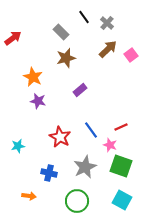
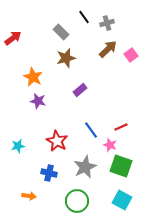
gray cross: rotated 32 degrees clockwise
red star: moved 3 px left, 4 px down
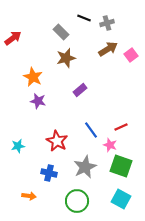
black line: moved 1 px down; rotated 32 degrees counterclockwise
brown arrow: rotated 12 degrees clockwise
cyan square: moved 1 px left, 1 px up
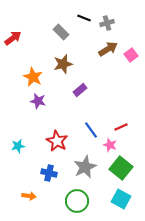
brown star: moved 3 px left, 6 px down
green square: moved 2 px down; rotated 20 degrees clockwise
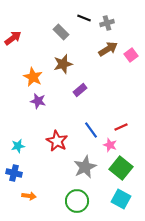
blue cross: moved 35 px left
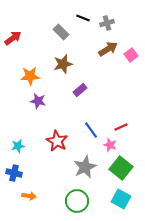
black line: moved 1 px left
orange star: moved 3 px left, 1 px up; rotated 30 degrees counterclockwise
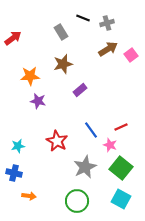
gray rectangle: rotated 14 degrees clockwise
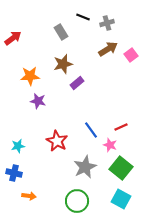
black line: moved 1 px up
purple rectangle: moved 3 px left, 7 px up
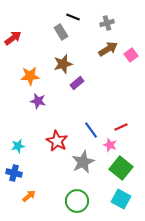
black line: moved 10 px left
gray star: moved 2 px left, 5 px up
orange arrow: rotated 48 degrees counterclockwise
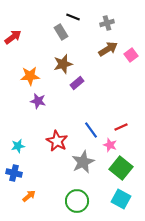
red arrow: moved 1 px up
